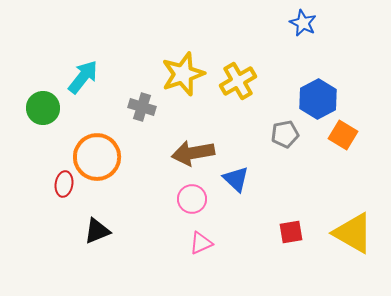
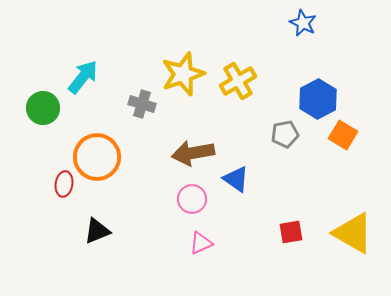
gray cross: moved 3 px up
blue triangle: rotated 8 degrees counterclockwise
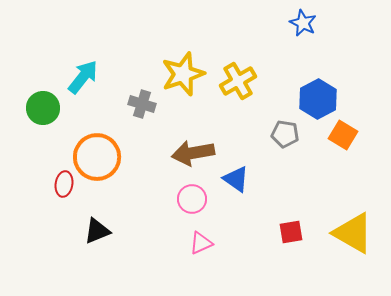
gray pentagon: rotated 20 degrees clockwise
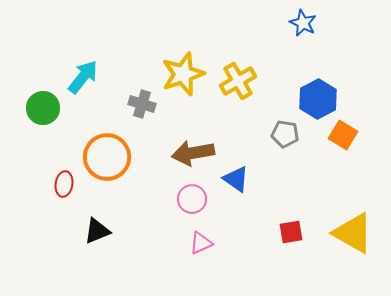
orange circle: moved 10 px right
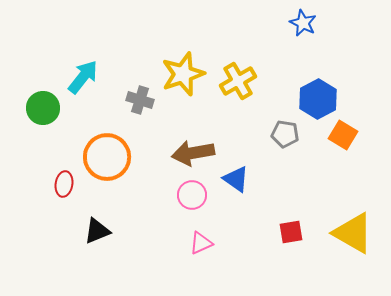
gray cross: moved 2 px left, 4 px up
pink circle: moved 4 px up
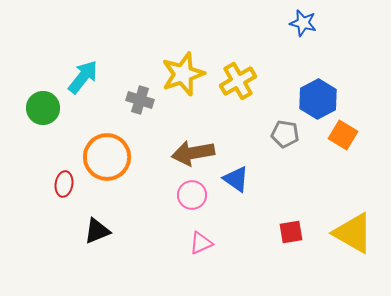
blue star: rotated 12 degrees counterclockwise
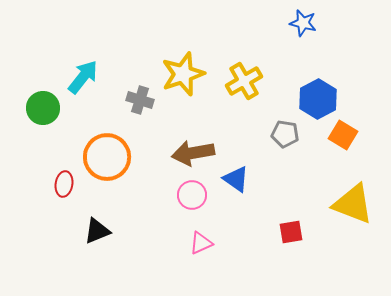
yellow cross: moved 6 px right
yellow triangle: moved 29 px up; rotated 9 degrees counterclockwise
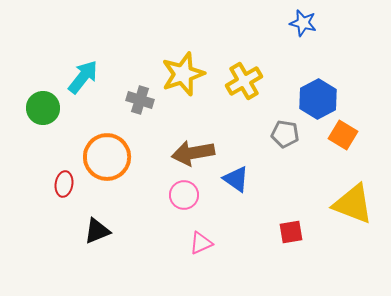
pink circle: moved 8 px left
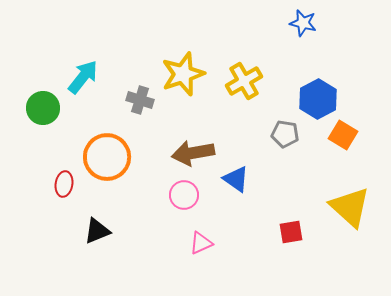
yellow triangle: moved 3 px left, 3 px down; rotated 21 degrees clockwise
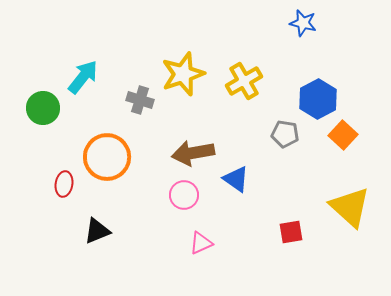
orange square: rotated 12 degrees clockwise
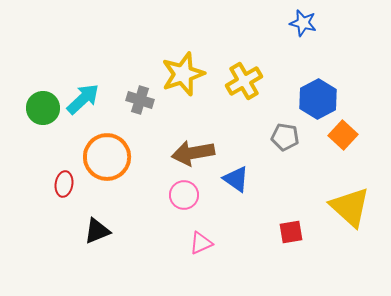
cyan arrow: moved 22 px down; rotated 9 degrees clockwise
gray pentagon: moved 3 px down
